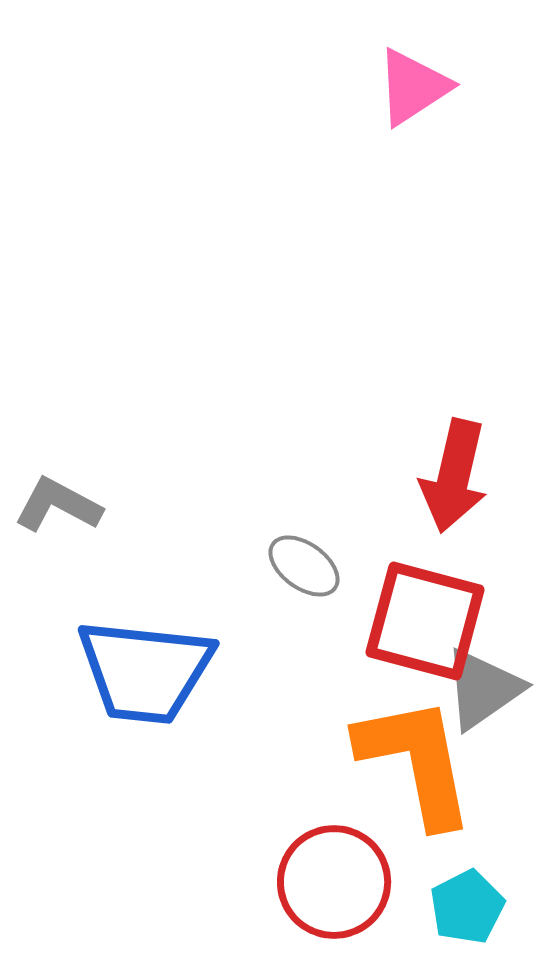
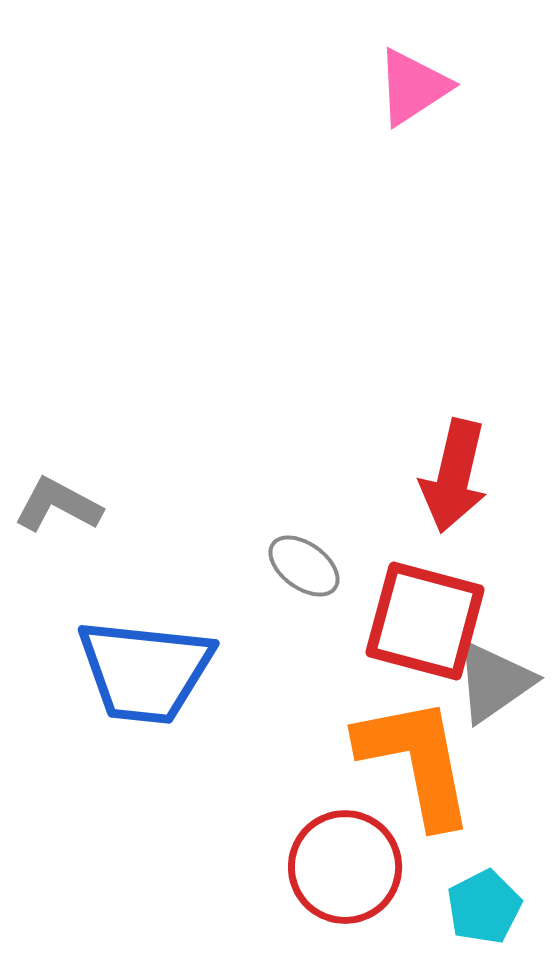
gray triangle: moved 11 px right, 7 px up
red circle: moved 11 px right, 15 px up
cyan pentagon: moved 17 px right
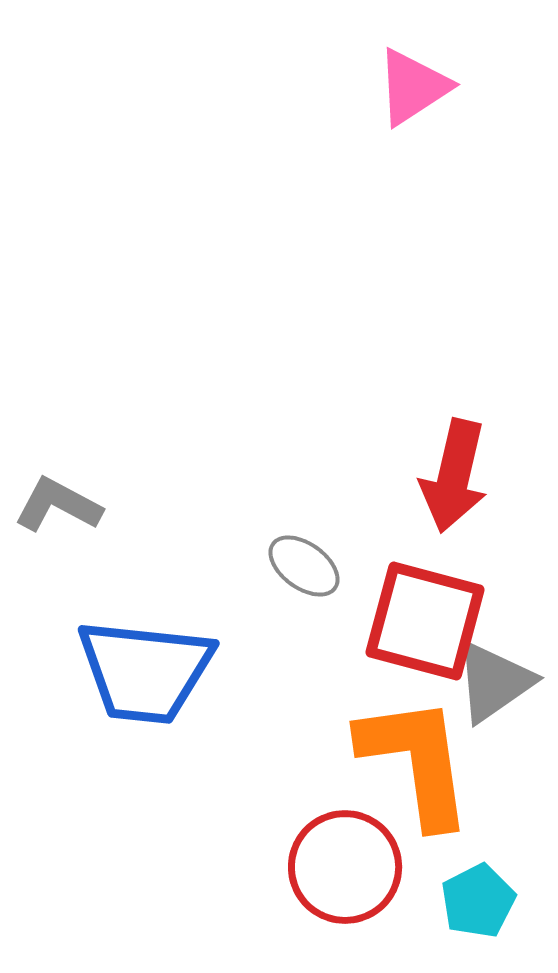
orange L-shape: rotated 3 degrees clockwise
cyan pentagon: moved 6 px left, 6 px up
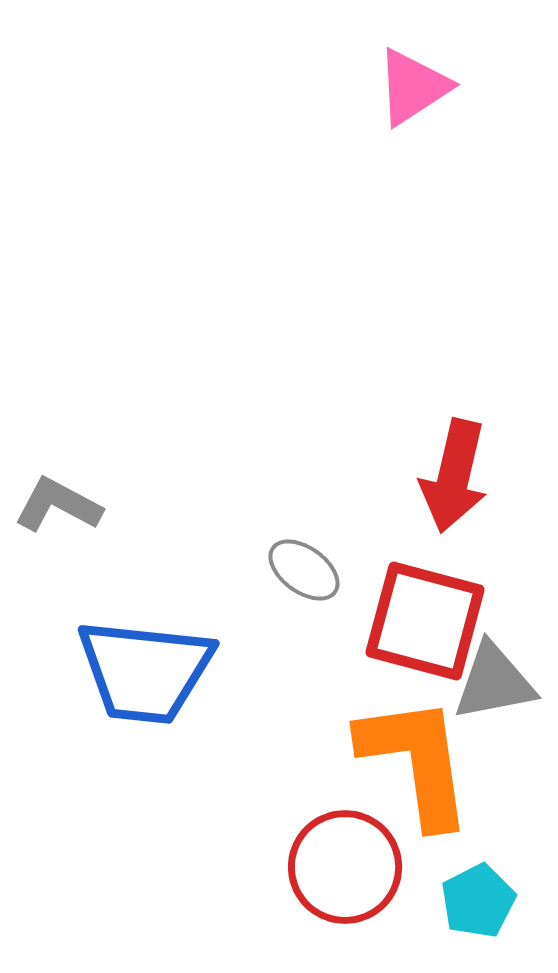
gray ellipse: moved 4 px down
gray triangle: rotated 24 degrees clockwise
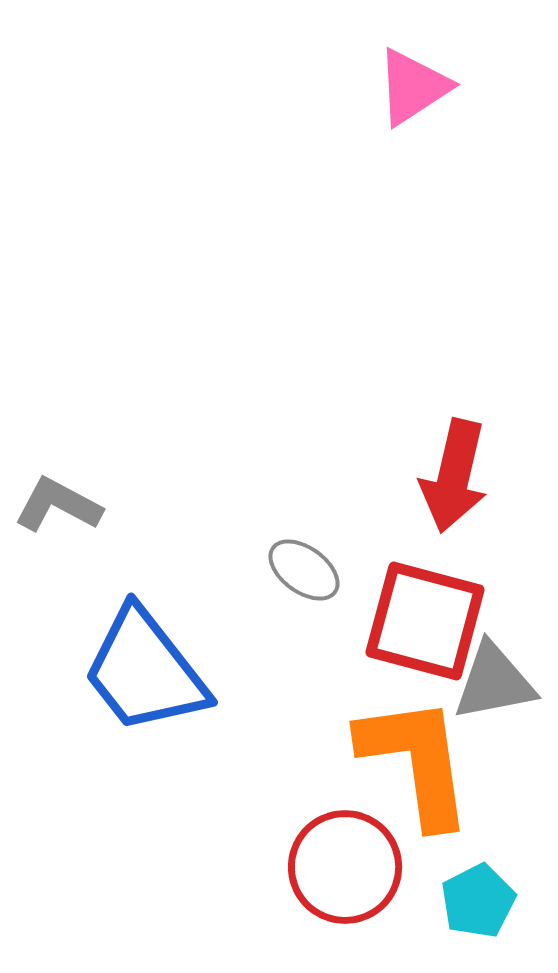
blue trapezoid: rotated 46 degrees clockwise
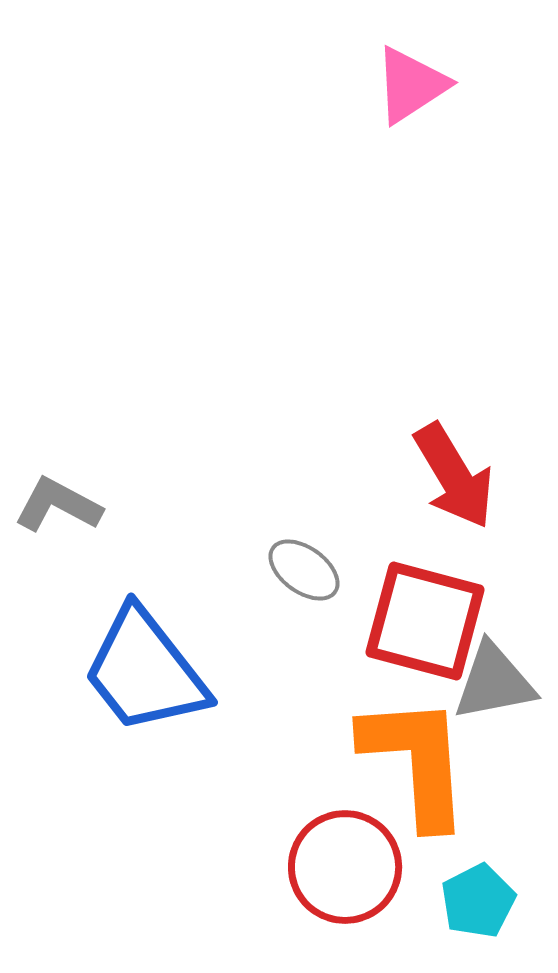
pink triangle: moved 2 px left, 2 px up
red arrow: rotated 44 degrees counterclockwise
orange L-shape: rotated 4 degrees clockwise
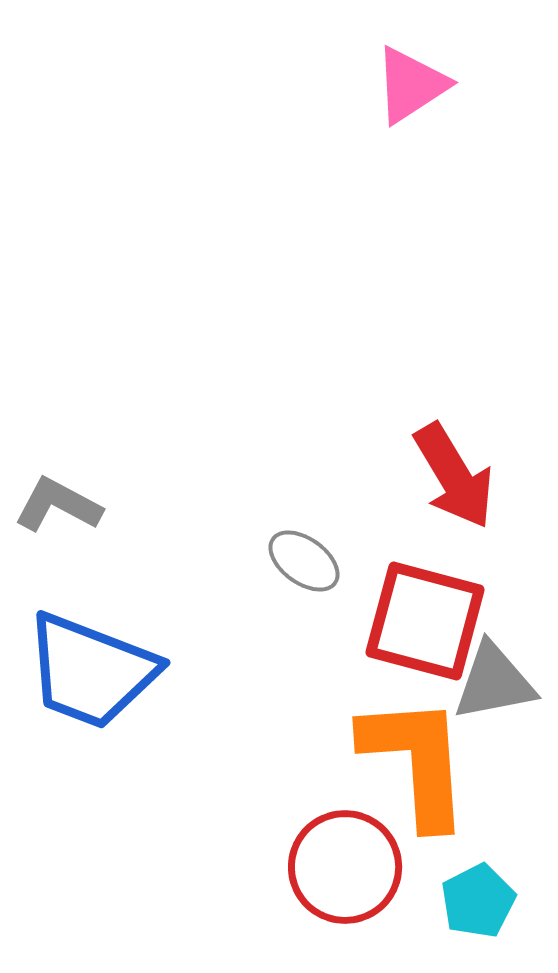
gray ellipse: moved 9 px up
blue trapezoid: moved 54 px left; rotated 31 degrees counterclockwise
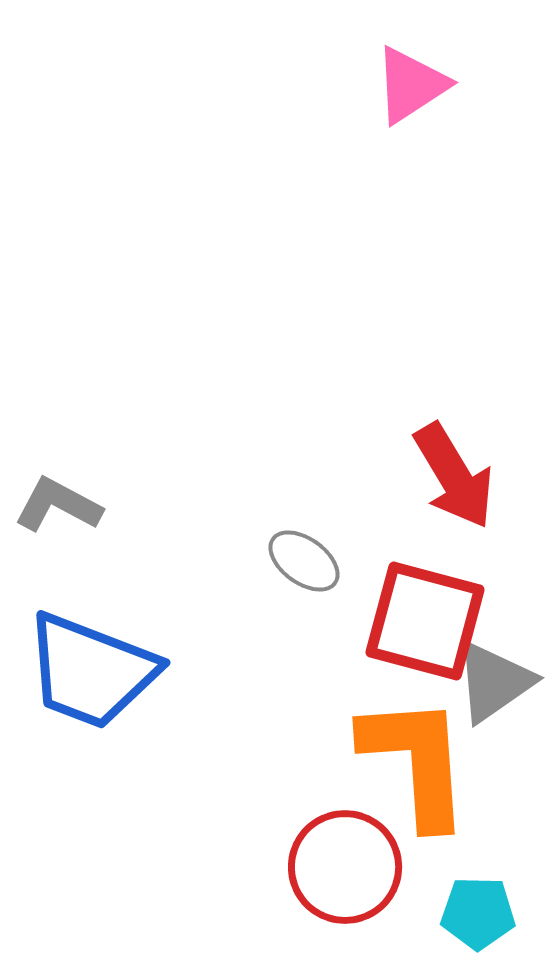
gray triangle: rotated 24 degrees counterclockwise
cyan pentagon: moved 12 px down; rotated 28 degrees clockwise
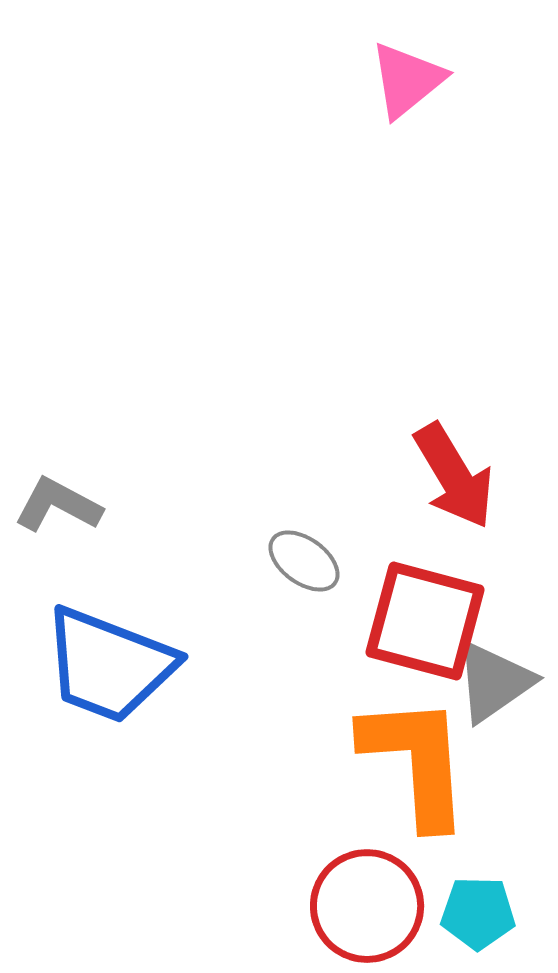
pink triangle: moved 4 px left, 5 px up; rotated 6 degrees counterclockwise
blue trapezoid: moved 18 px right, 6 px up
red circle: moved 22 px right, 39 px down
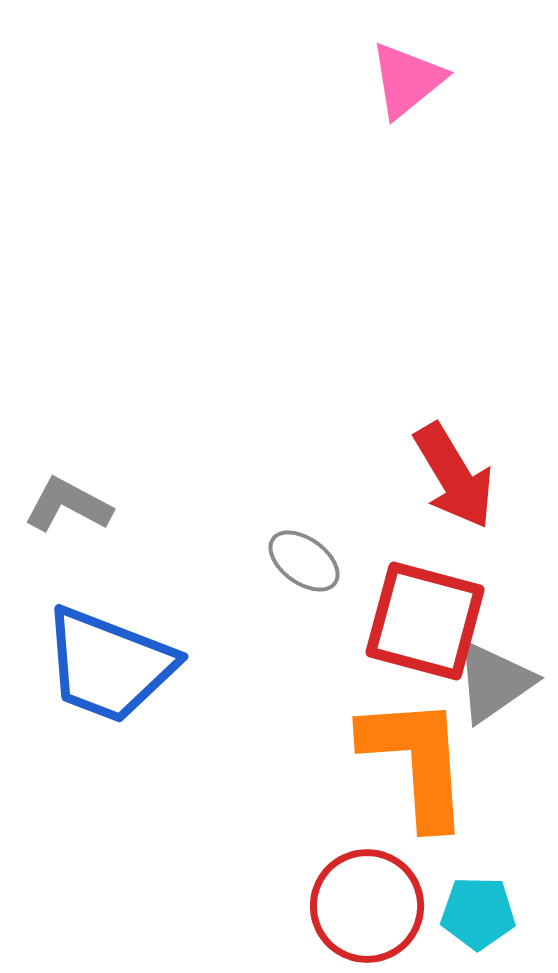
gray L-shape: moved 10 px right
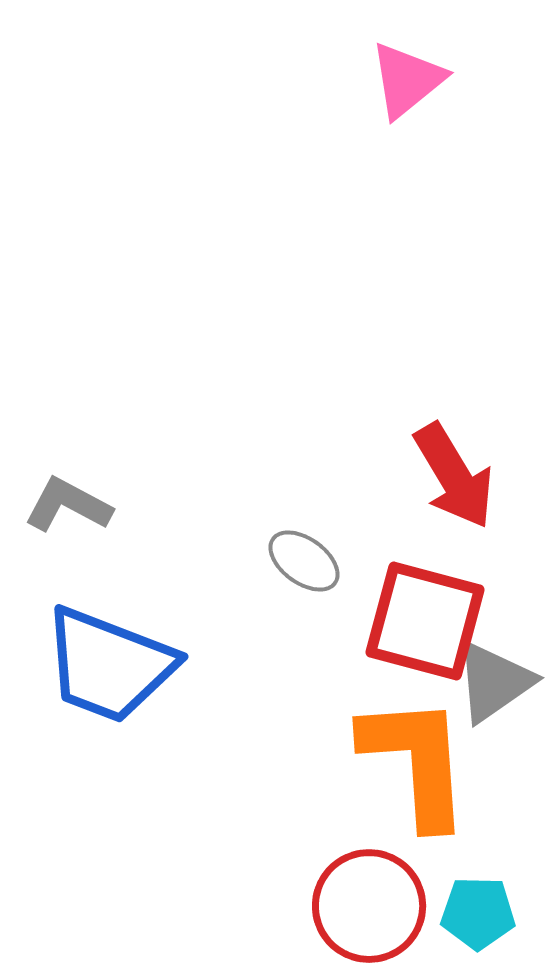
red circle: moved 2 px right
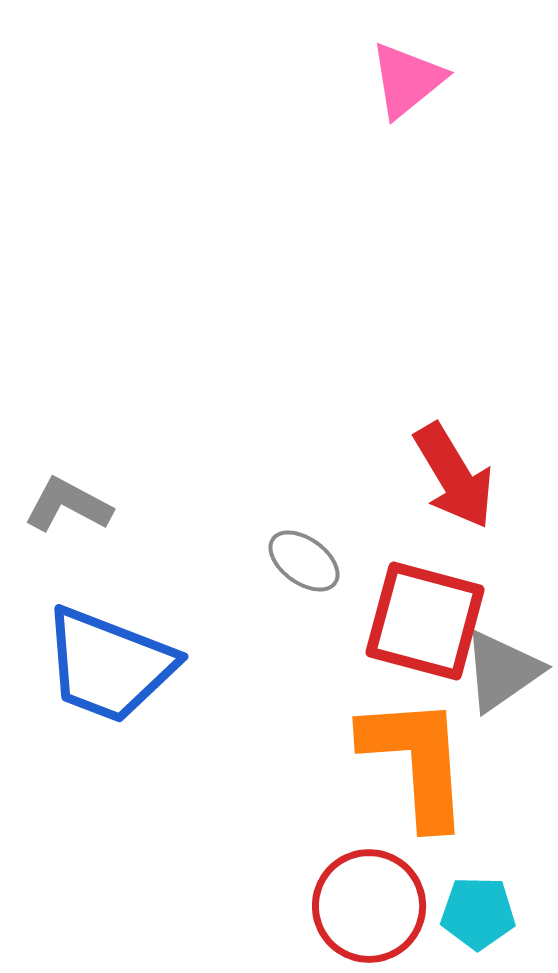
gray triangle: moved 8 px right, 11 px up
